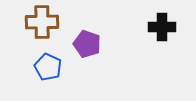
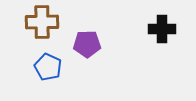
black cross: moved 2 px down
purple pentagon: rotated 20 degrees counterclockwise
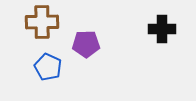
purple pentagon: moved 1 px left
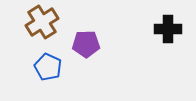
brown cross: rotated 32 degrees counterclockwise
black cross: moved 6 px right
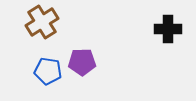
purple pentagon: moved 4 px left, 18 px down
blue pentagon: moved 4 px down; rotated 16 degrees counterclockwise
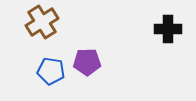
purple pentagon: moved 5 px right
blue pentagon: moved 3 px right
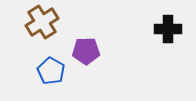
purple pentagon: moved 1 px left, 11 px up
blue pentagon: rotated 20 degrees clockwise
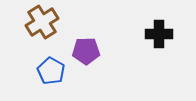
black cross: moved 9 px left, 5 px down
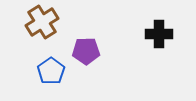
blue pentagon: rotated 8 degrees clockwise
